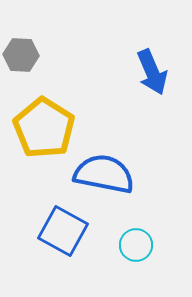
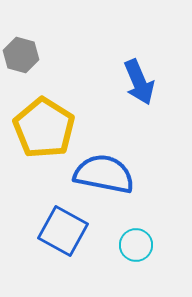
gray hexagon: rotated 12 degrees clockwise
blue arrow: moved 13 px left, 10 px down
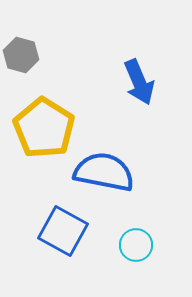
blue semicircle: moved 2 px up
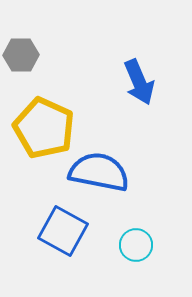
gray hexagon: rotated 16 degrees counterclockwise
yellow pentagon: rotated 8 degrees counterclockwise
blue semicircle: moved 5 px left
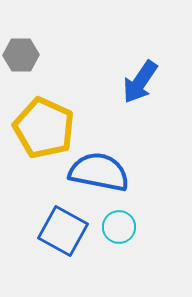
blue arrow: moved 1 px right; rotated 57 degrees clockwise
cyan circle: moved 17 px left, 18 px up
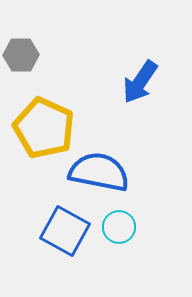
blue square: moved 2 px right
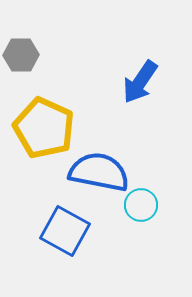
cyan circle: moved 22 px right, 22 px up
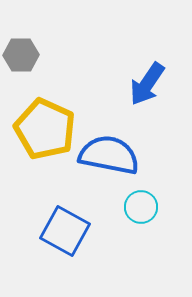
blue arrow: moved 7 px right, 2 px down
yellow pentagon: moved 1 px right, 1 px down
blue semicircle: moved 10 px right, 17 px up
cyan circle: moved 2 px down
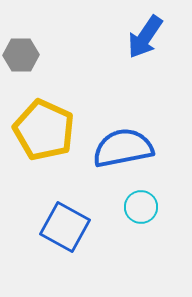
blue arrow: moved 2 px left, 47 px up
yellow pentagon: moved 1 px left, 1 px down
blue semicircle: moved 14 px right, 7 px up; rotated 22 degrees counterclockwise
blue square: moved 4 px up
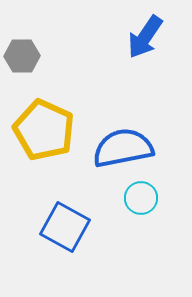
gray hexagon: moved 1 px right, 1 px down
cyan circle: moved 9 px up
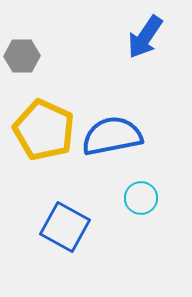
blue semicircle: moved 11 px left, 12 px up
